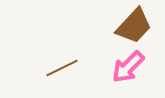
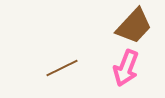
pink arrow: moved 2 px left, 1 px down; rotated 24 degrees counterclockwise
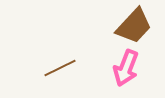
brown line: moved 2 px left
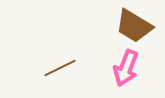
brown trapezoid: rotated 78 degrees clockwise
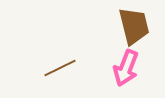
brown trapezoid: rotated 135 degrees counterclockwise
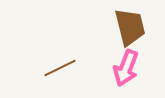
brown trapezoid: moved 4 px left, 1 px down
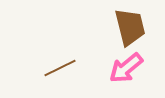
pink arrow: rotated 30 degrees clockwise
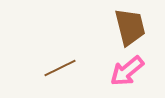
pink arrow: moved 1 px right, 3 px down
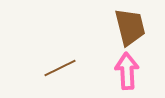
pink arrow: rotated 126 degrees clockwise
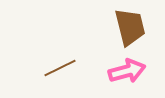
pink arrow: rotated 78 degrees clockwise
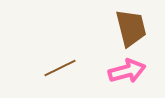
brown trapezoid: moved 1 px right, 1 px down
